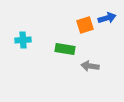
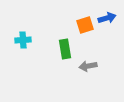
green rectangle: rotated 72 degrees clockwise
gray arrow: moved 2 px left; rotated 18 degrees counterclockwise
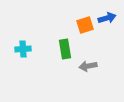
cyan cross: moved 9 px down
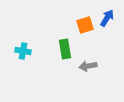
blue arrow: rotated 42 degrees counterclockwise
cyan cross: moved 2 px down; rotated 14 degrees clockwise
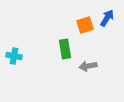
cyan cross: moved 9 px left, 5 px down
